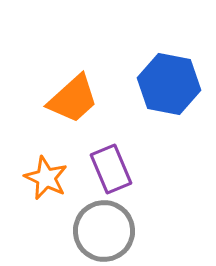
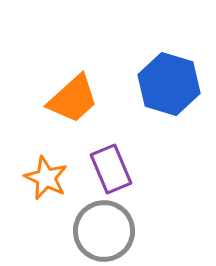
blue hexagon: rotated 6 degrees clockwise
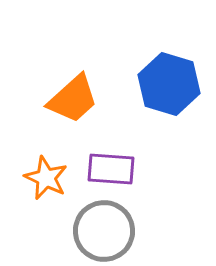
purple rectangle: rotated 63 degrees counterclockwise
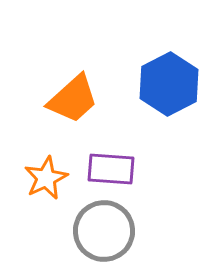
blue hexagon: rotated 16 degrees clockwise
orange star: rotated 21 degrees clockwise
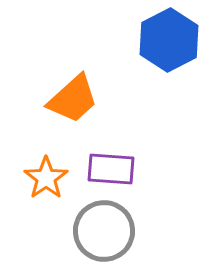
blue hexagon: moved 44 px up
orange star: rotated 9 degrees counterclockwise
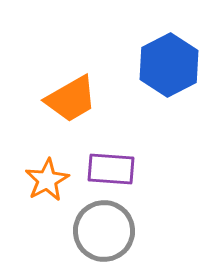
blue hexagon: moved 25 px down
orange trapezoid: moved 2 px left; rotated 12 degrees clockwise
orange star: moved 1 px right, 2 px down; rotated 6 degrees clockwise
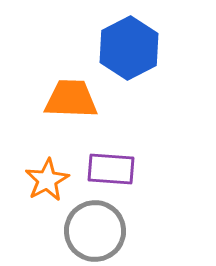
blue hexagon: moved 40 px left, 17 px up
orange trapezoid: rotated 148 degrees counterclockwise
gray circle: moved 9 px left
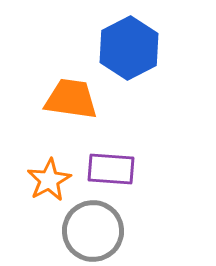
orange trapezoid: rotated 6 degrees clockwise
orange star: moved 2 px right
gray circle: moved 2 px left
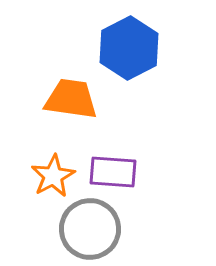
purple rectangle: moved 2 px right, 3 px down
orange star: moved 4 px right, 4 px up
gray circle: moved 3 px left, 2 px up
